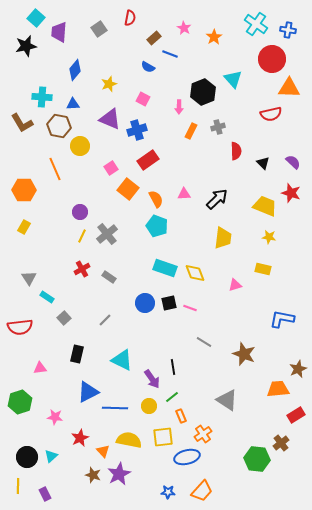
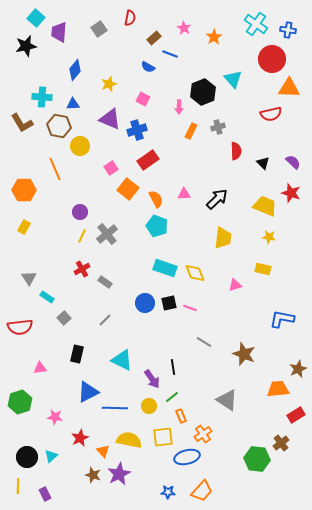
gray rectangle at (109, 277): moved 4 px left, 5 px down
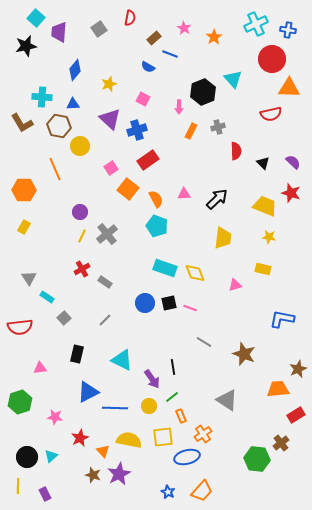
cyan cross at (256, 24): rotated 30 degrees clockwise
purple triangle at (110, 119): rotated 20 degrees clockwise
blue star at (168, 492): rotated 24 degrees clockwise
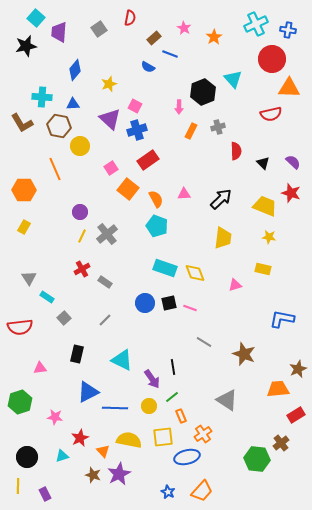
pink square at (143, 99): moved 8 px left, 7 px down
black arrow at (217, 199): moved 4 px right
cyan triangle at (51, 456): moved 11 px right; rotated 24 degrees clockwise
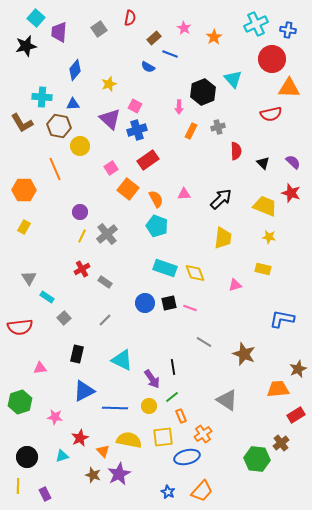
blue triangle at (88, 392): moved 4 px left, 1 px up
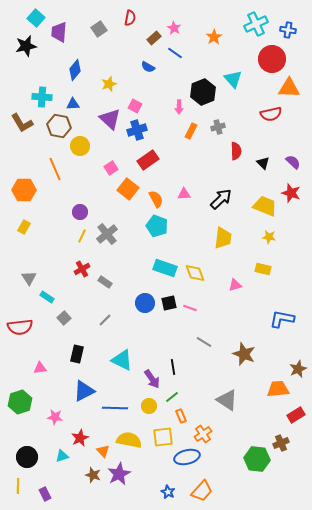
pink star at (184, 28): moved 10 px left
blue line at (170, 54): moved 5 px right, 1 px up; rotated 14 degrees clockwise
brown cross at (281, 443): rotated 14 degrees clockwise
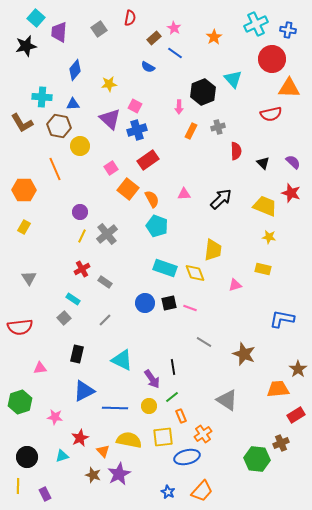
yellow star at (109, 84): rotated 14 degrees clockwise
orange semicircle at (156, 199): moved 4 px left
yellow trapezoid at (223, 238): moved 10 px left, 12 px down
cyan rectangle at (47, 297): moved 26 px right, 2 px down
brown star at (298, 369): rotated 12 degrees counterclockwise
